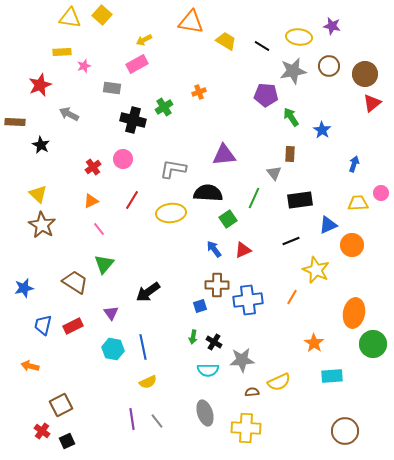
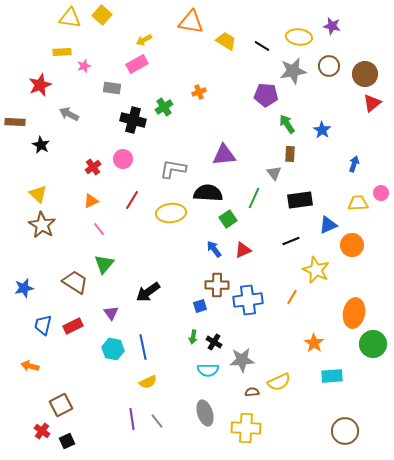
green arrow at (291, 117): moved 4 px left, 7 px down
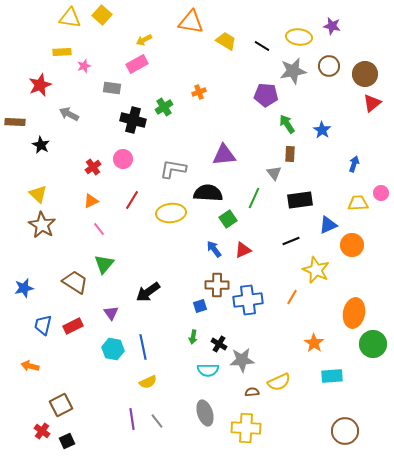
black cross at (214, 342): moved 5 px right, 2 px down
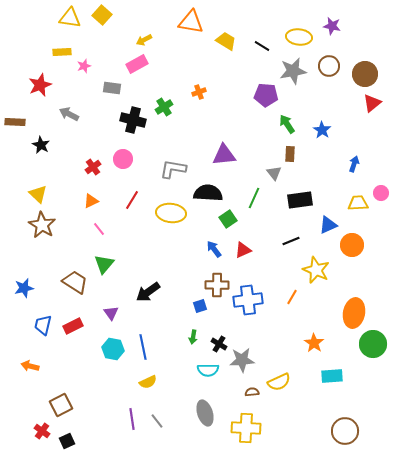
yellow ellipse at (171, 213): rotated 12 degrees clockwise
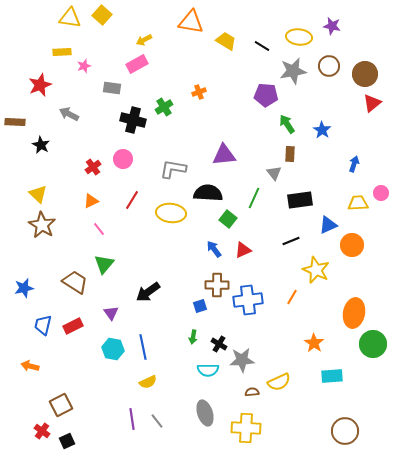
green square at (228, 219): rotated 18 degrees counterclockwise
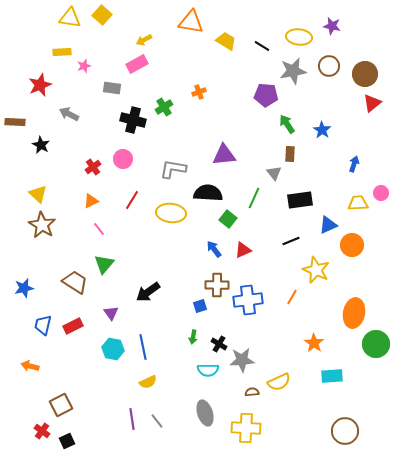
green circle at (373, 344): moved 3 px right
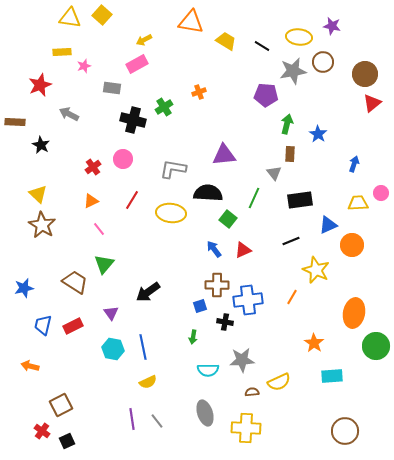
brown circle at (329, 66): moved 6 px left, 4 px up
green arrow at (287, 124): rotated 48 degrees clockwise
blue star at (322, 130): moved 4 px left, 4 px down
black cross at (219, 344): moved 6 px right, 22 px up; rotated 21 degrees counterclockwise
green circle at (376, 344): moved 2 px down
